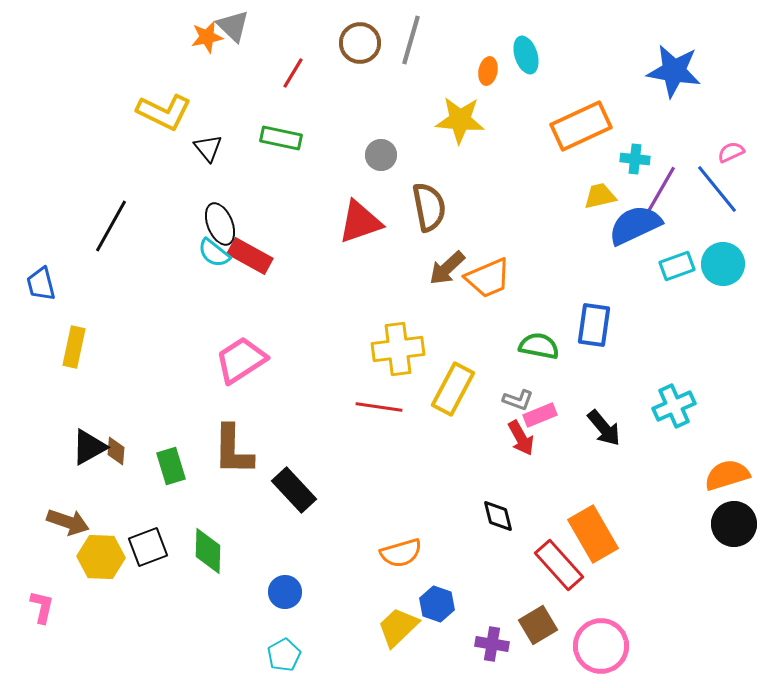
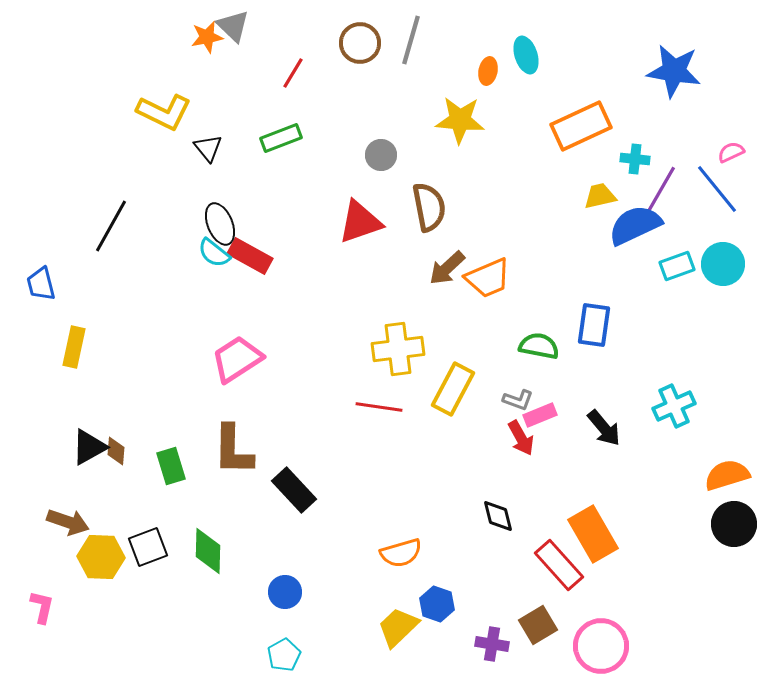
green rectangle at (281, 138): rotated 33 degrees counterclockwise
pink trapezoid at (241, 360): moved 4 px left, 1 px up
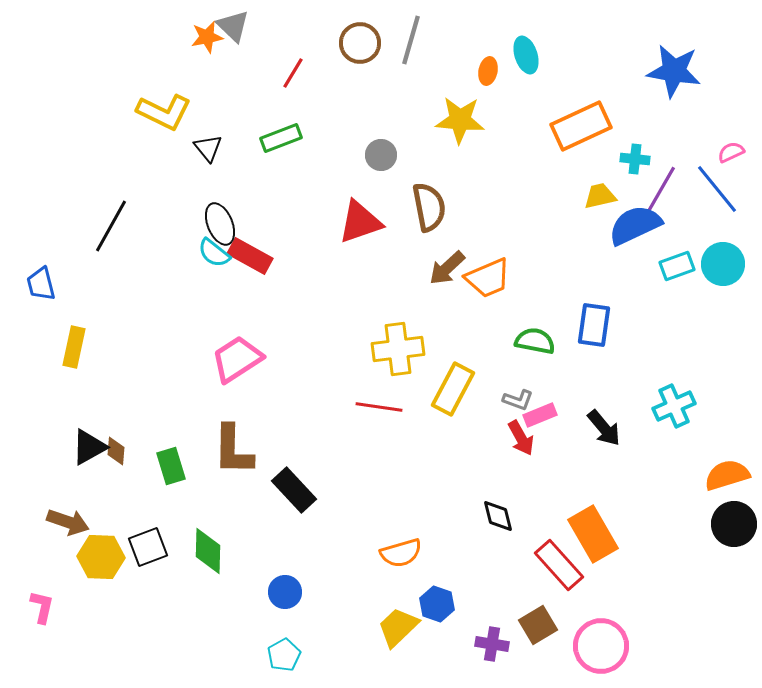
green semicircle at (539, 346): moved 4 px left, 5 px up
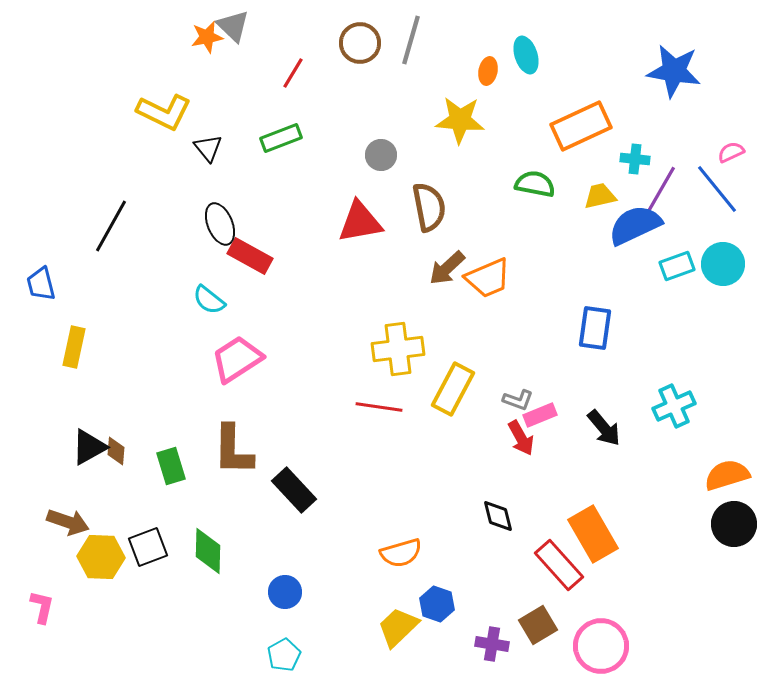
red triangle at (360, 222): rotated 9 degrees clockwise
cyan semicircle at (214, 253): moved 5 px left, 47 px down
blue rectangle at (594, 325): moved 1 px right, 3 px down
green semicircle at (535, 341): moved 157 px up
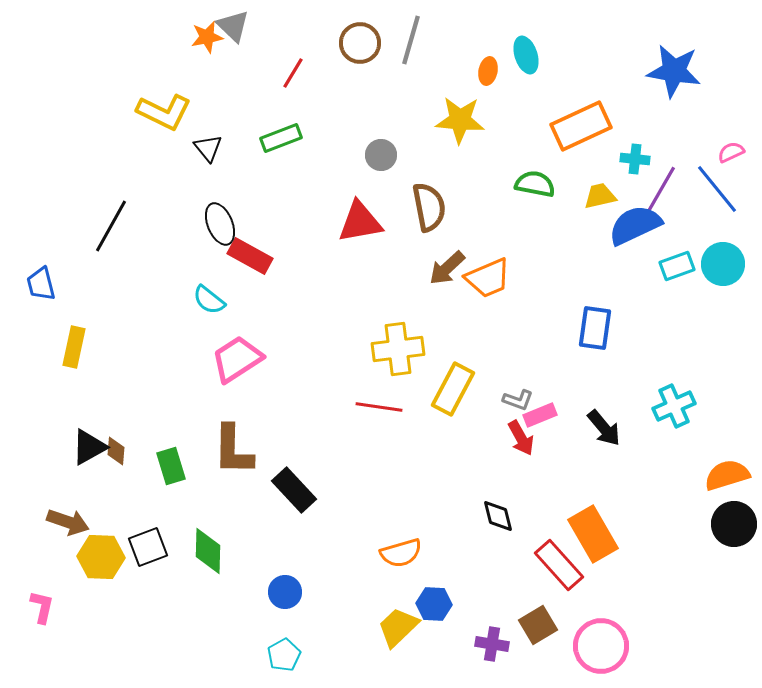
blue hexagon at (437, 604): moved 3 px left; rotated 16 degrees counterclockwise
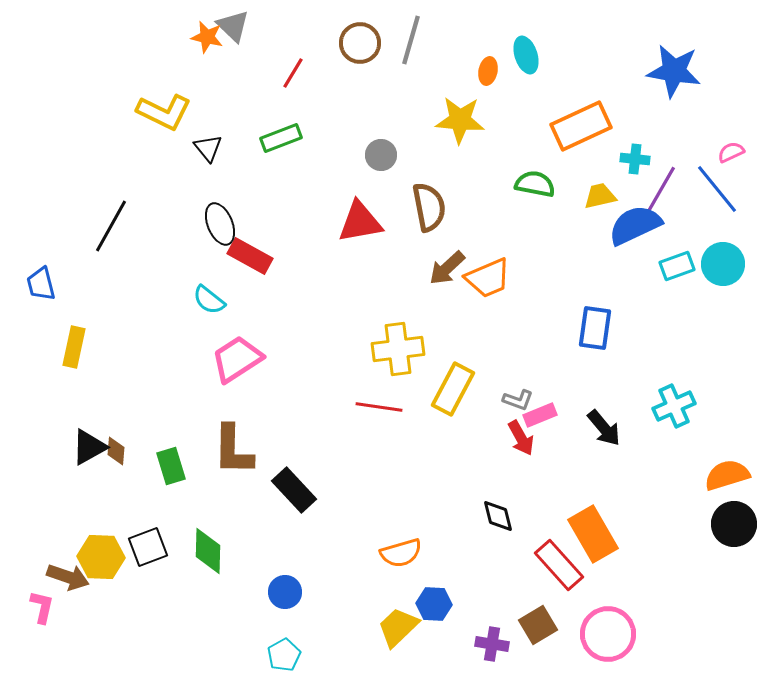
orange star at (207, 37): rotated 24 degrees clockwise
brown arrow at (68, 522): moved 55 px down
pink circle at (601, 646): moved 7 px right, 12 px up
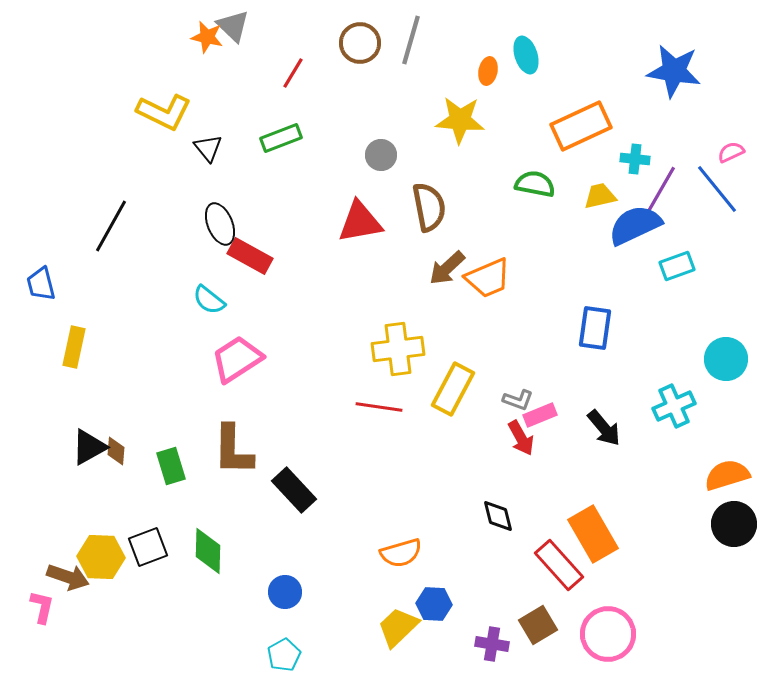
cyan circle at (723, 264): moved 3 px right, 95 px down
